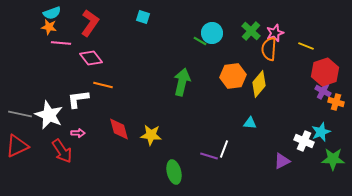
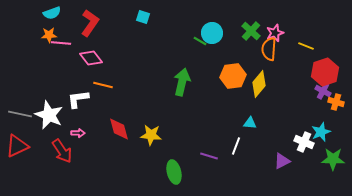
orange star: moved 8 px down; rotated 14 degrees counterclockwise
white cross: moved 1 px down
white line: moved 12 px right, 3 px up
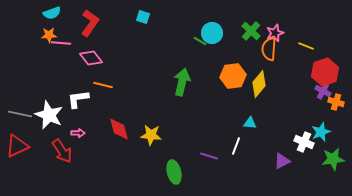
green star: rotated 10 degrees counterclockwise
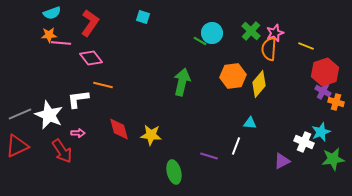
gray line: rotated 35 degrees counterclockwise
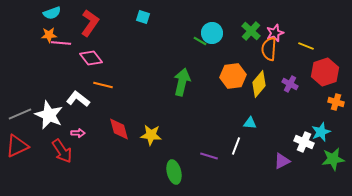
purple cross: moved 33 px left, 7 px up
white L-shape: rotated 45 degrees clockwise
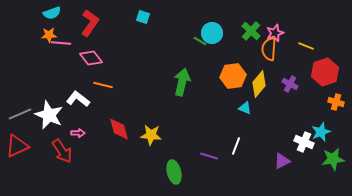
cyan triangle: moved 5 px left, 15 px up; rotated 16 degrees clockwise
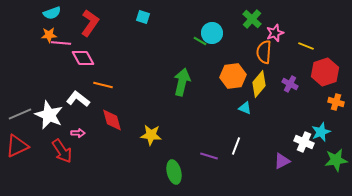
green cross: moved 1 px right, 12 px up
orange semicircle: moved 5 px left, 3 px down
pink diamond: moved 8 px left; rotated 10 degrees clockwise
red diamond: moved 7 px left, 9 px up
green star: moved 3 px right, 1 px down
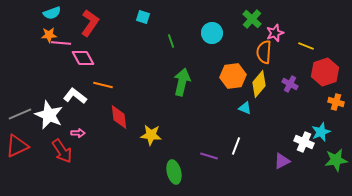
green line: moved 29 px left; rotated 40 degrees clockwise
white L-shape: moved 3 px left, 3 px up
red diamond: moved 7 px right, 3 px up; rotated 10 degrees clockwise
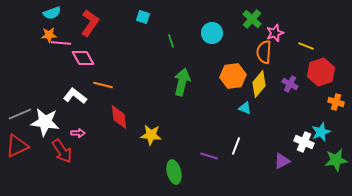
red hexagon: moved 4 px left
white star: moved 4 px left, 7 px down; rotated 16 degrees counterclockwise
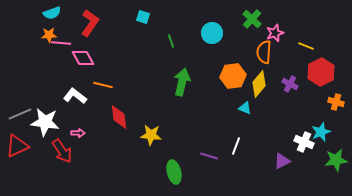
red hexagon: rotated 8 degrees counterclockwise
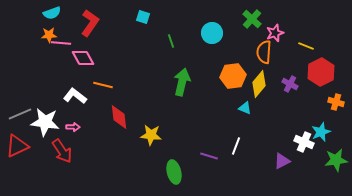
pink arrow: moved 5 px left, 6 px up
